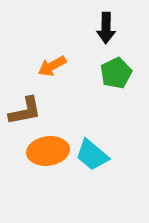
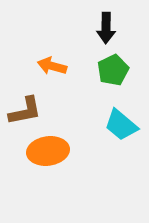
orange arrow: rotated 44 degrees clockwise
green pentagon: moved 3 px left, 3 px up
cyan trapezoid: moved 29 px right, 30 px up
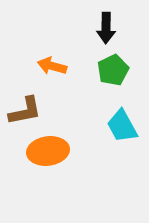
cyan trapezoid: moved 1 px right, 1 px down; rotated 21 degrees clockwise
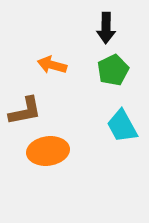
orange arrow: moved 1 px up
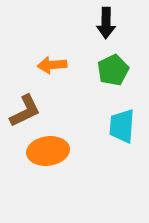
black arrow: moved 5 px up
orange arrow: rotated 20 degrees counterclockwise
brown L-shape: rotated 15 degrees counterclockwise
cyan trapezoid: rotated 33 degrees clockwise
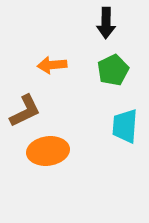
cyan trapezoid: moved 3 px right
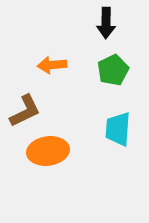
cyan trapezoid: moved 7 px left, 3 px down
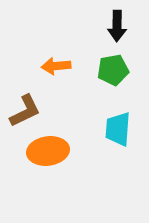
black arrow: moved 11 px right, 3 px down
orange arrow: moved 4 px right, 1 px down
green pentagon: rotated 16 degrees clockwise
